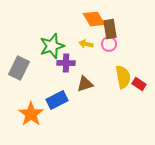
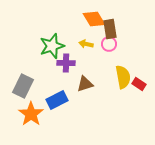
gray rectangle: moved 4 px right, 18 px down
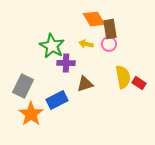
green star: rotated 25 degrees counterclockwise
red rectangle: moved 1 px up
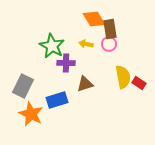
blue rectangle: rotated 10 degrees clockwise
orange star: rotated 10 degrees counterclockwise
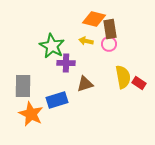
orange diamond: rotated 45 degrees counterclockwise
yellow arrow: moved 3 px up
gray rectangle: rotated 25 degrees counterclockwise
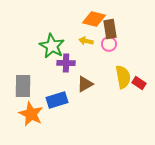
brown triangle: rotated 12 degrees counterclockwise
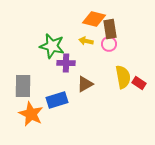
green star: rotated 15 degrees counterclockwise
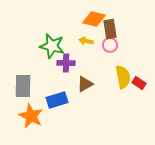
pink circle: moved 1 px right, 1 px down
orange star: moved 2 px down
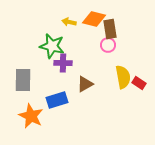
yellow arrow: moved 17 px left, 19 px up
pink circle: moved 2 px left
purple cross: moved 3 px left
gray rectangle: moved 6 px up
